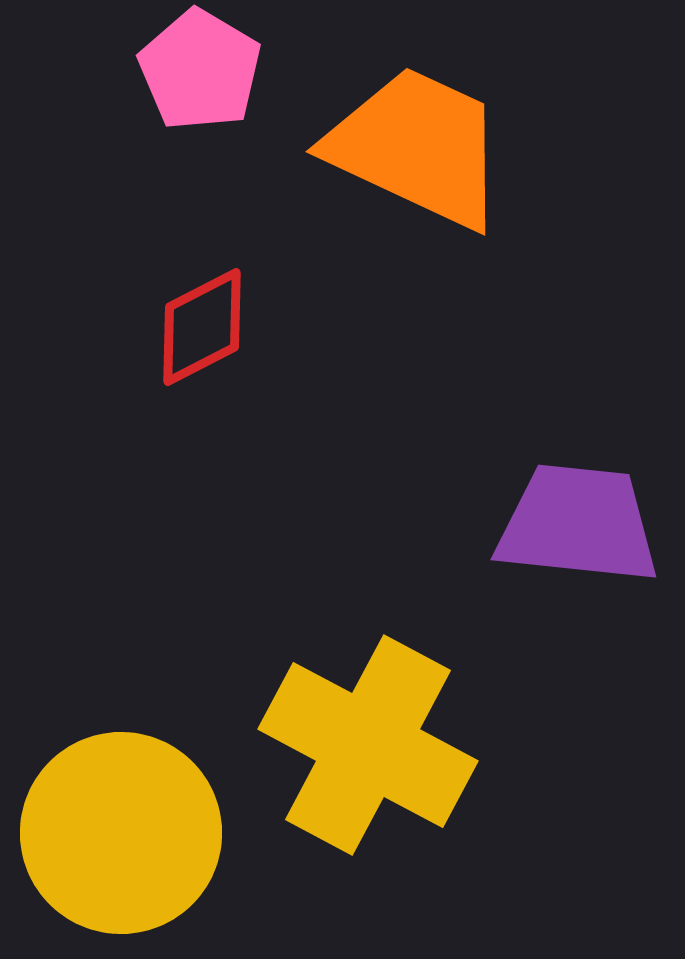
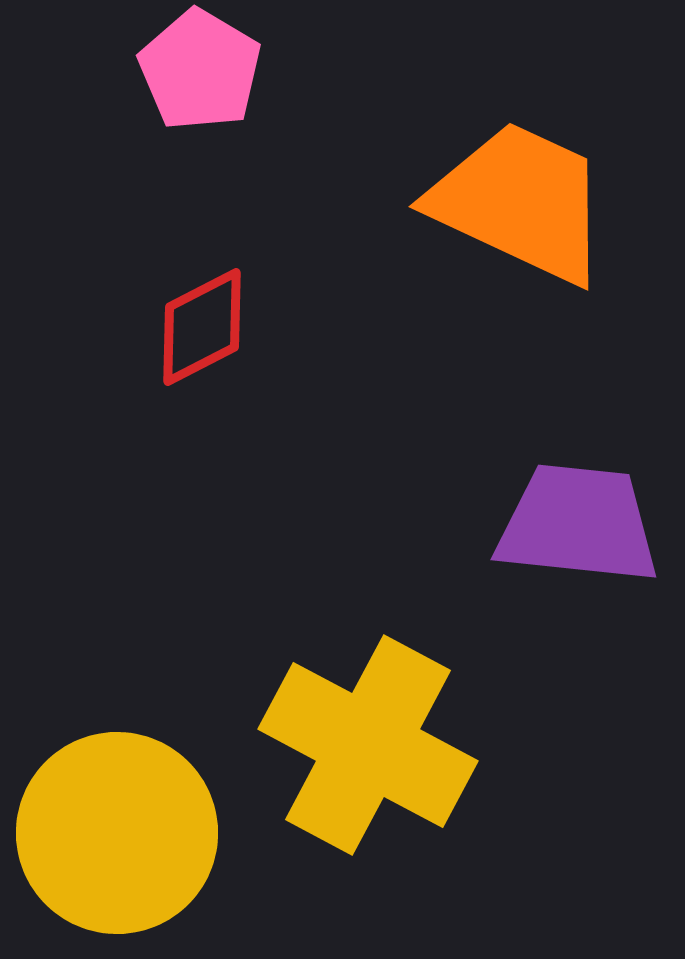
orange trapezoid: moved 103 px right, 55 px down
yellow circle: moved 4 px left
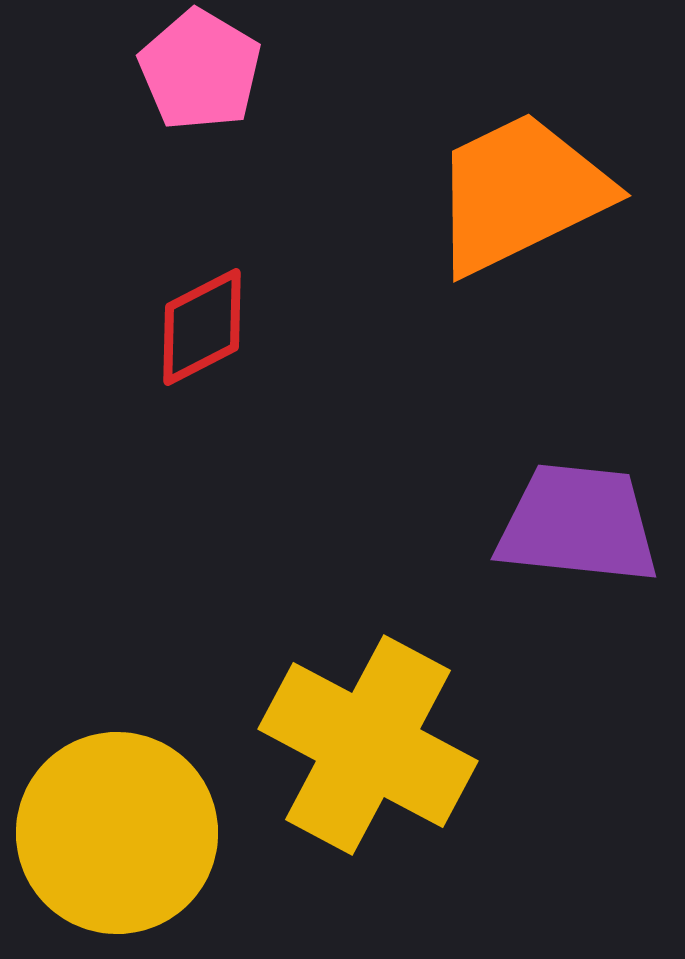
orange trapezoid: moved 9 px up; rotated 51 degrees counterclockwise
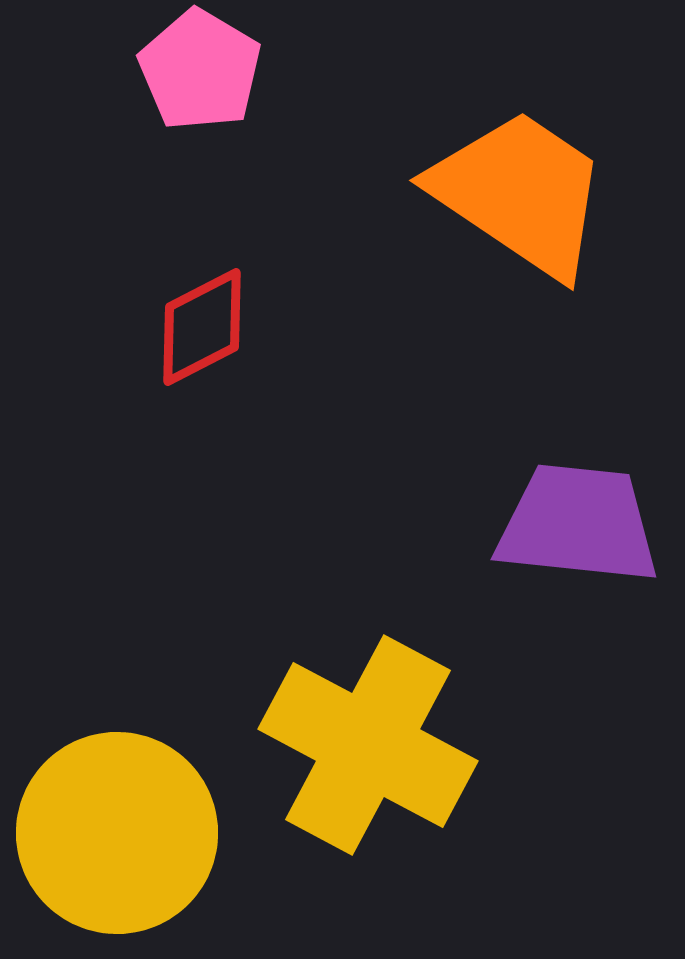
orange trapezoid: rotated 60 degrees clockwise
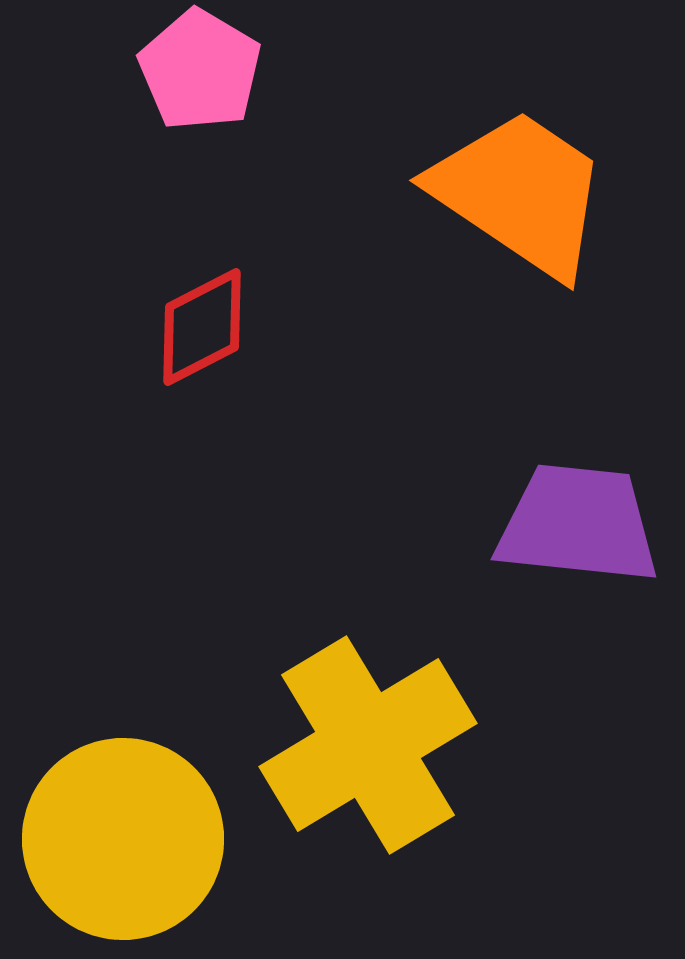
yellow cross: rotated 31 degrees clockwise
yellow circle: moved 6 px right, 6 px down
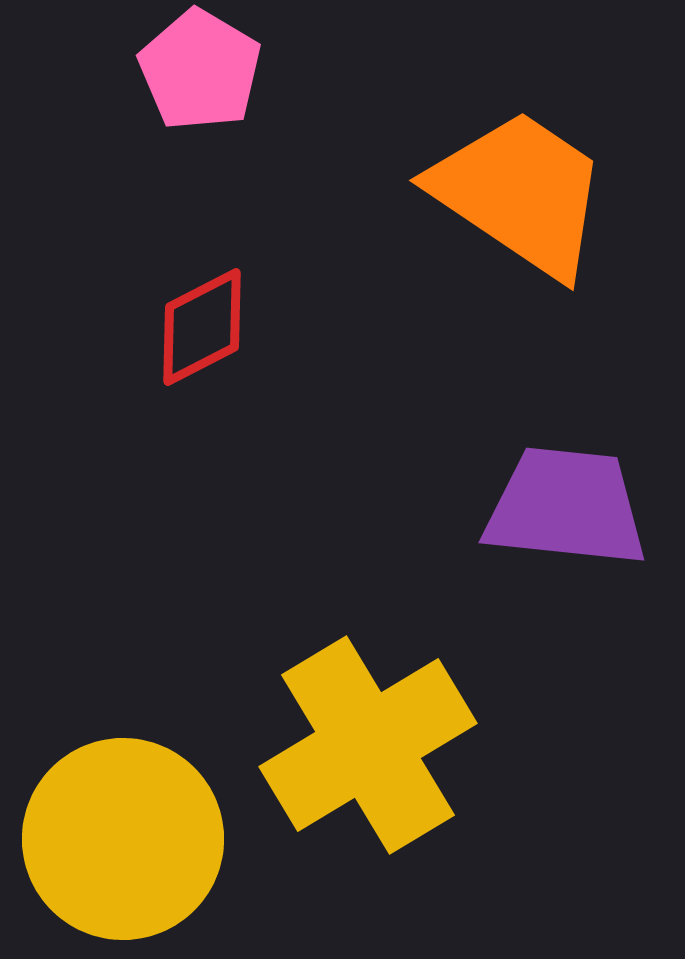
purple trapezoid: moved 12 px left, 17 px up
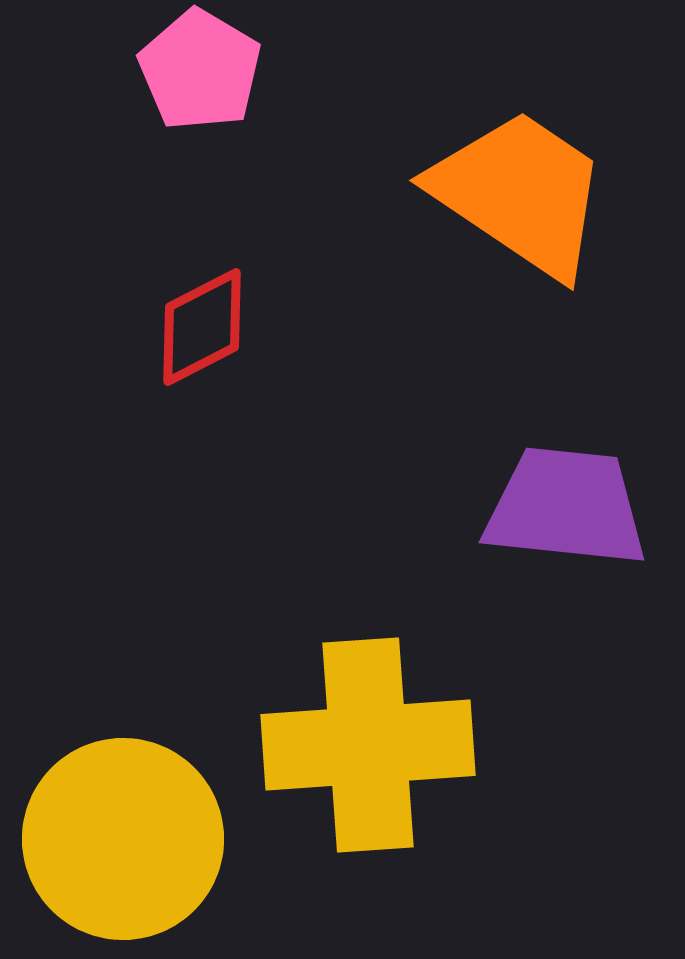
yellow cross: rotated 27 degrees clockwise
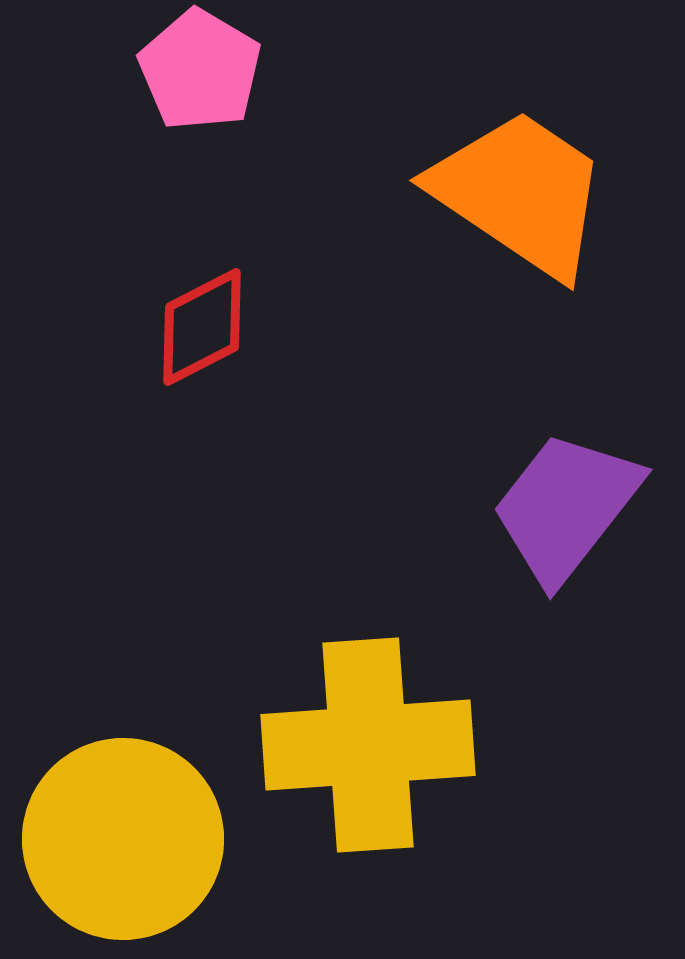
purple trapezoid: rotated 58 degrees counterclockwise
